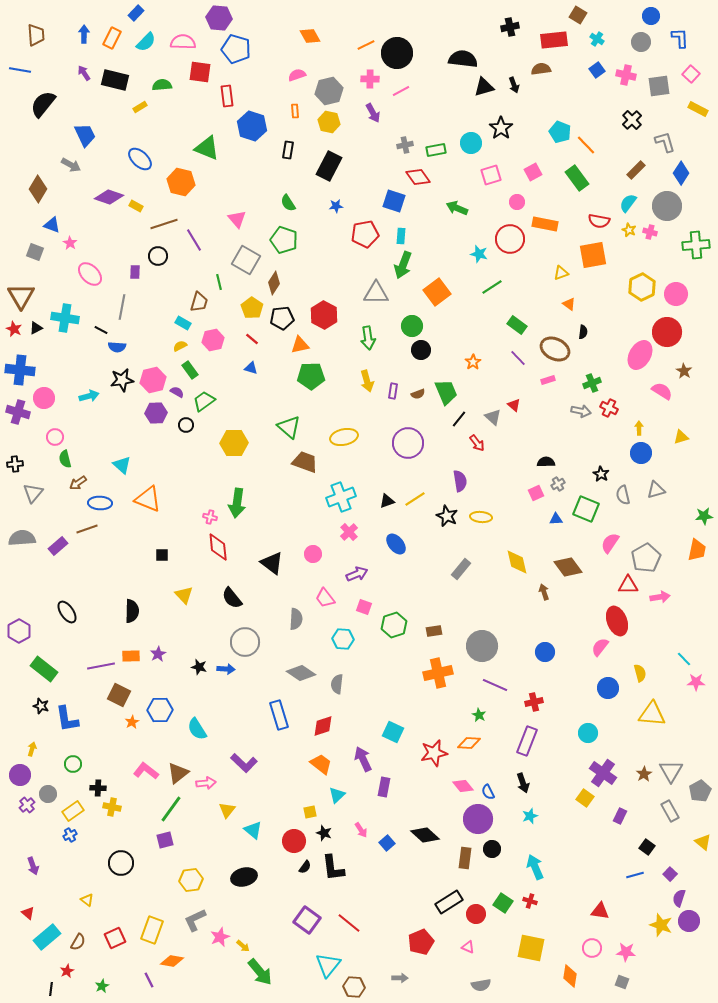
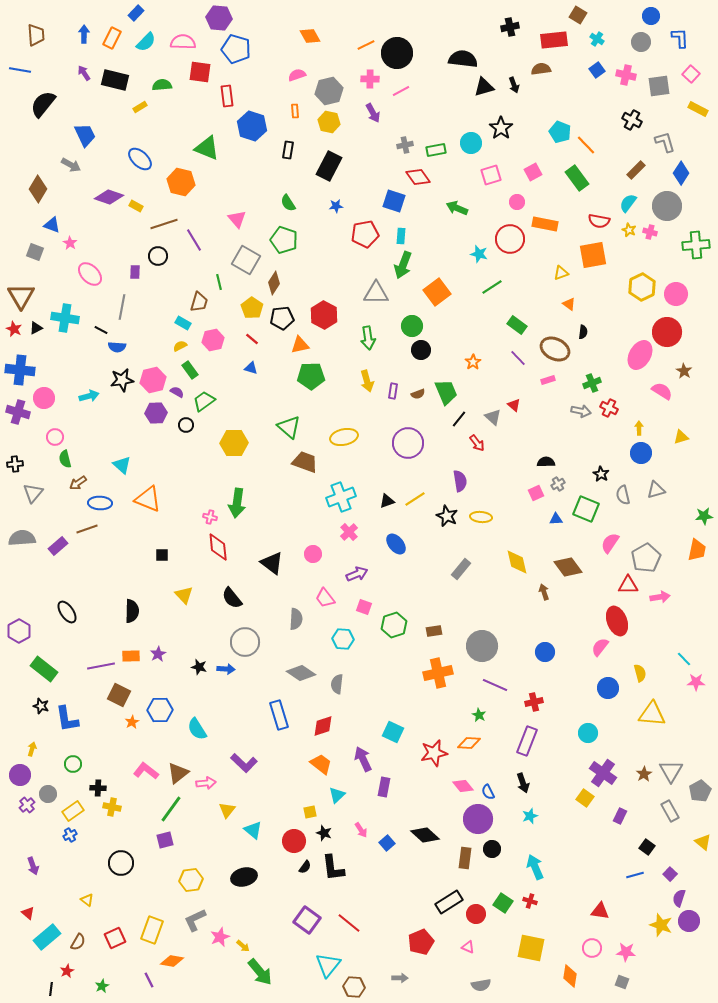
black cross at (632, 120): rotated 18 degrees counterclockwise
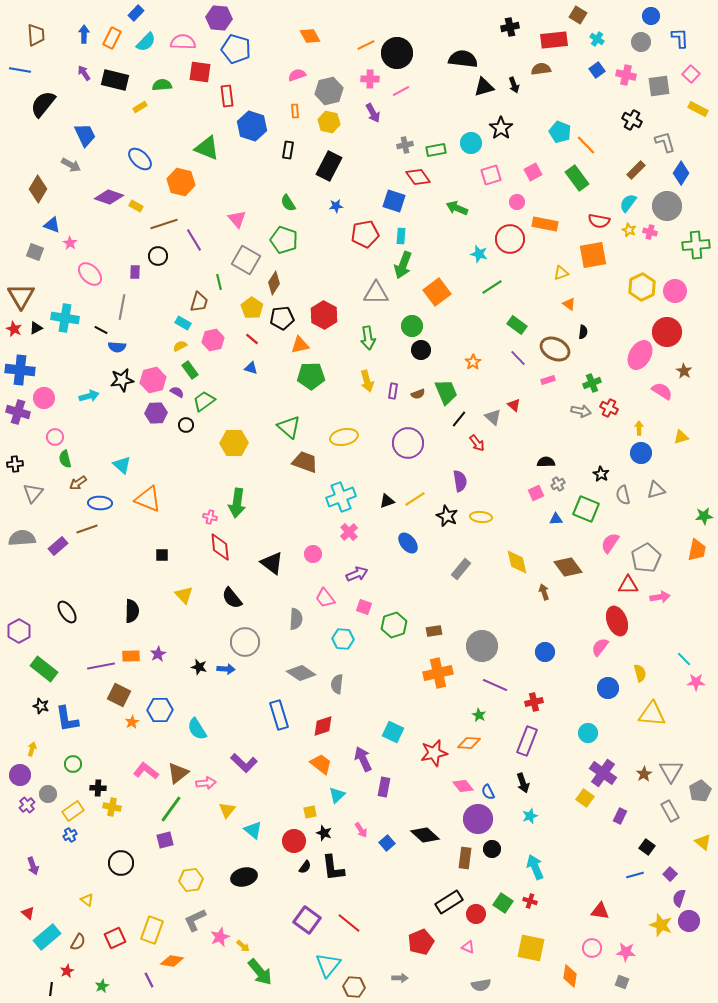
pink circle at (676, 294): moved 1 px left, 3 px up
blue ellipse at (396, 544): moved 12 px right, 1 px up
red diamond at (218, 547): moved 2 px right
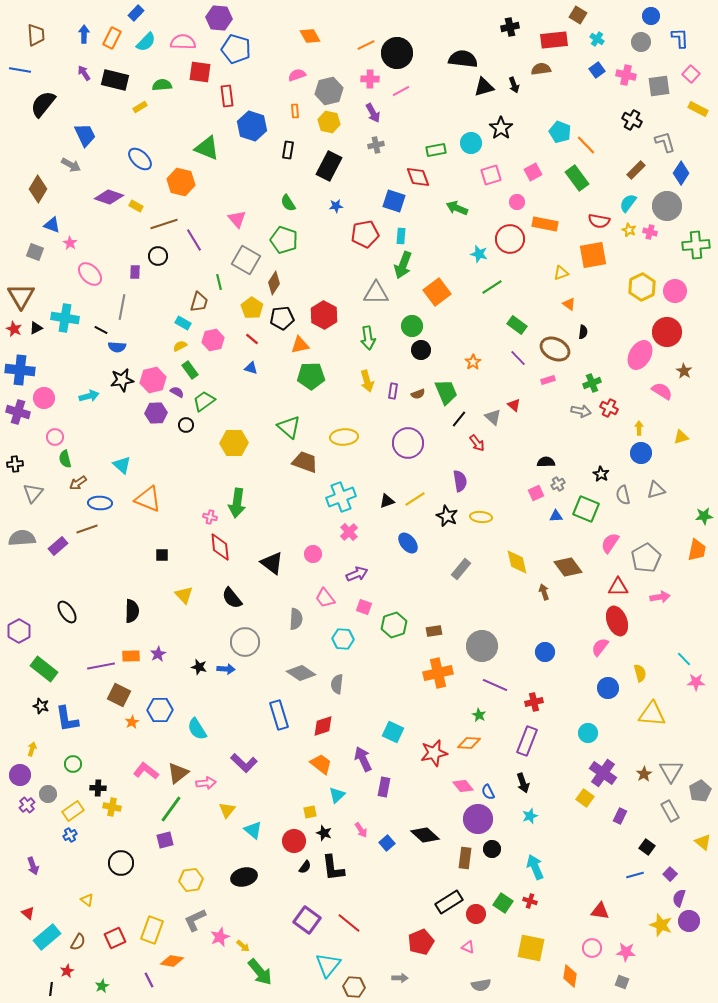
gray cross at (405, 145): moved 29 px left
red diamond at (418, 177): rotated 15 degrees clockwise
yellow ellipse at (344, 437): rotated 8 degrees clockwise
blue triangle at (556, 519): moved 3 px up
red triangle at (628, 585): moved 10 px left, 2 px down
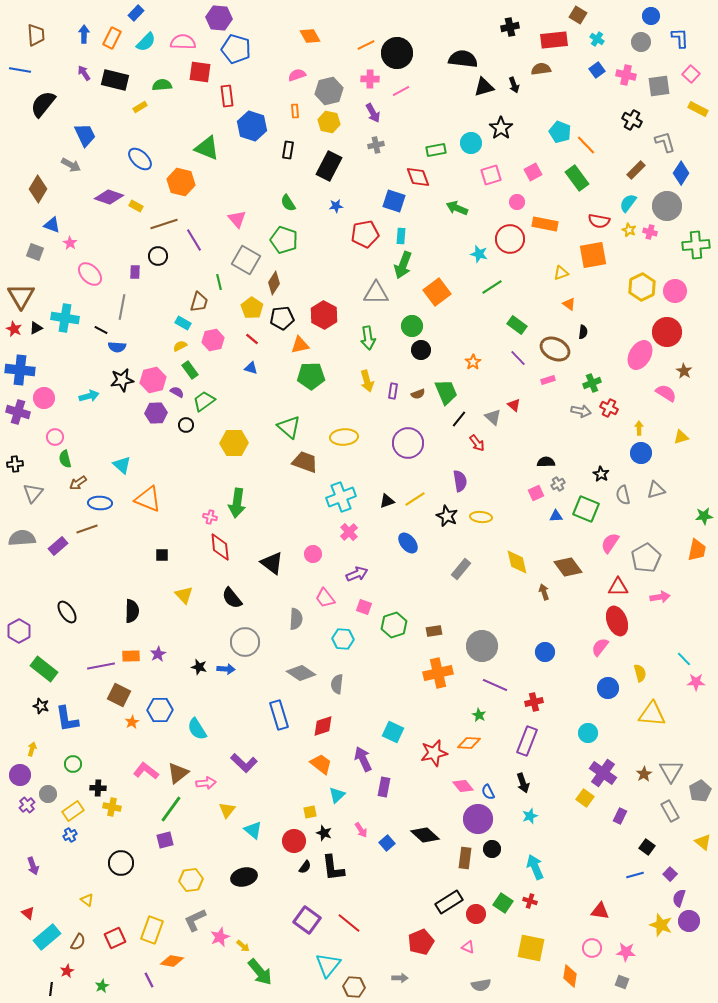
pink semicircle at (662, 391): moved 4 px right, 2 px down
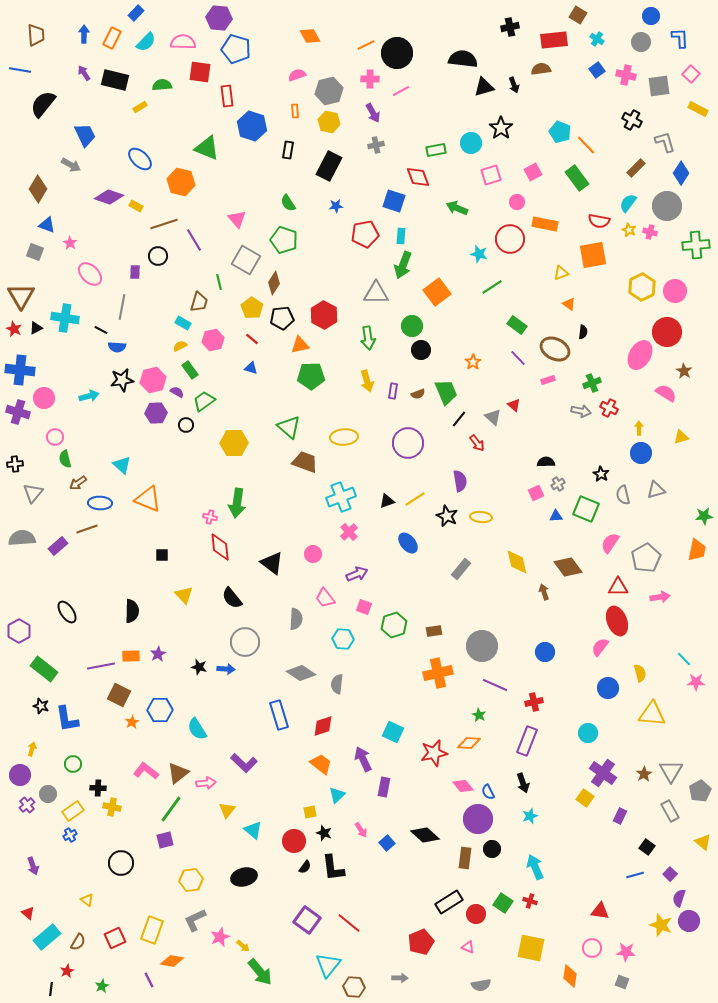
brown rectangle at (636, 170): moved 2 px up
blue triangle at (52, 225): moved 5 px left
